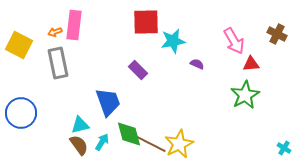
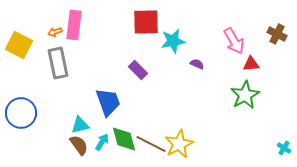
green diamond: moved 5 px left, 5 px down
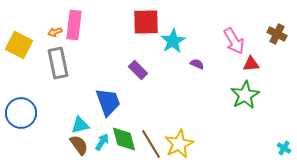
cyan star: rotated 20 degrees counterclockwise
brown line: rotated 32 degrees clockwise
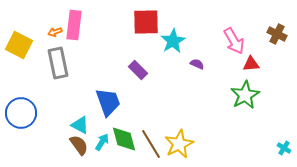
cyan triangle: rotated 42 degrees clockwise
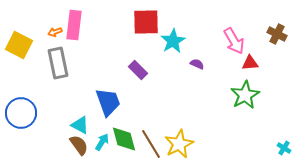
red triangle: moved 1 px left, 1 px up
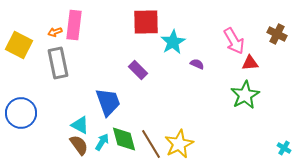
cyan star: moved 1 px down
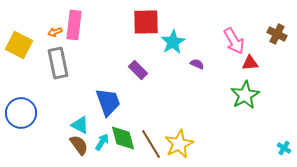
green diamond: moved 1 px left, 1 px up
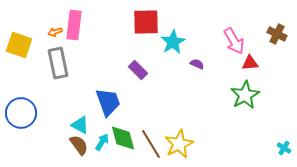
yellow square: rotated 8 degrees counterclockwise
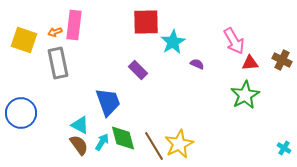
brown cross: moved 5 px right, 26 px down
yellow square: moved 5 px right, 5 px up
brown line: moved 3 px right, 2 px down
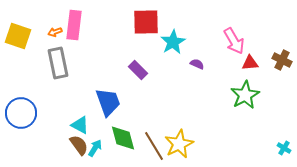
yellow square: moved 6 px left, 4 px up
cyan arrow: moved 7 px left, 6 px down
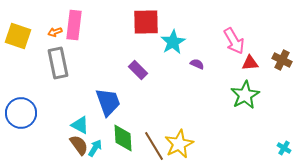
green diamond: rotated 12 degrees clockwise
